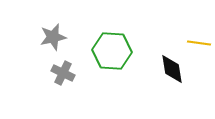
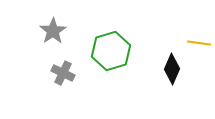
gray star: moved 6 px up; rotated 20 degrees counterclockwise
green hexagon: moved 1 px left; rotated 21 degrees counterclockwise
black diamond: rotated 32 degrees clockwise
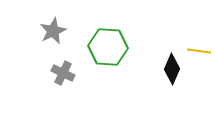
gray star: rotated 8 degrees clockwise
yellow line: moved 8 px down
green hexagon: moved 3 px left, 4 px up; rotated 21 degrees clockwise
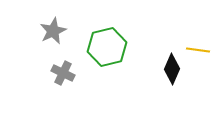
green hexagon: moved 1 px left; rotated 18 degrees counterclockwise
yellow line: moved 1 px left, 1 px up
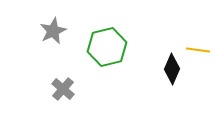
gray cross: moved 16 px down; rotated 15 degrees clockwise
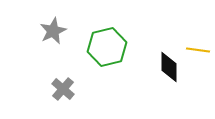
black diamond: moved 3 px left, 2 px up; rotated 24 degrees counterclockwise
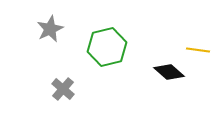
gray star: moved 3 px left, 2 px up
black diamond: moved 5 px down; rotated 48 degrees counterclockwise
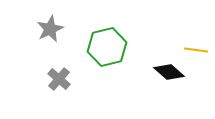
yellow line: moved 2 px left
gray cross: moved 4 px left, 10 px up
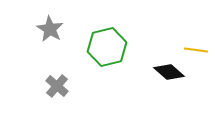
gray star: rotated 16 degrees counterclockwise
gray cross: moved 2 px left, 7 px down
